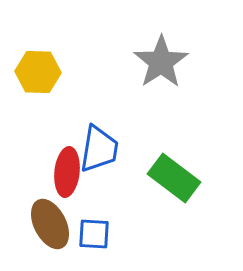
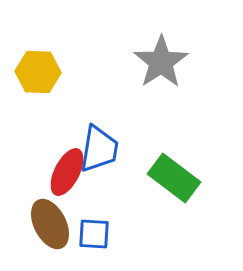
red ellipse: rotated 21 degrees clockwise
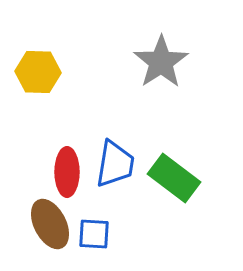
blue trapezoid: moved 16 px right, 15 px down
red ellipse: rotated 27 degrees counterclockwise
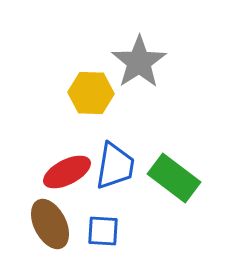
gray star: moved 22 px left
yellow hexagon: moved 53 px right, 21 px down
blue trapezoid: moved 2 px down
red ellipse: rotated 63 degrees clockwise
blue square: moved 9 px right, 3 px up
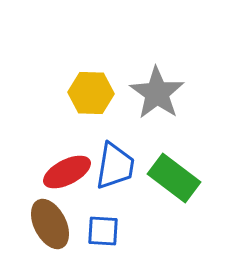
gray star: moved 18 px right, 31 px down; rotated 4 degrees counterclockwise
